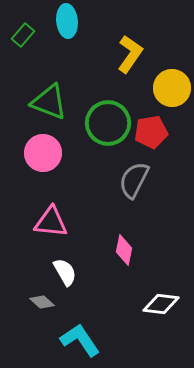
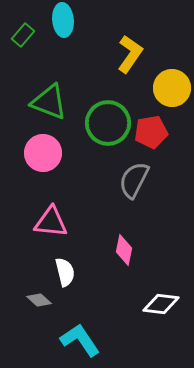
cyan ellipse: moved 4 px left, 1 px up
white semicircle: rotated 16 degrees clockwise
gray diamond: moved 3 px left, 2 px up
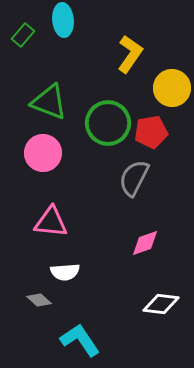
gray semicircle: moved 2 px up
pink diamond: moved 21 px right, 7 px up; rotated 60 degrees clockwise
white semicircle: rotated 100 degrees clockwise
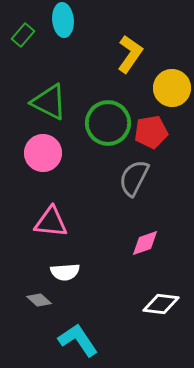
green triangle: rotated 6 degrees clockwise
cyan L-shape: moved 2 px left
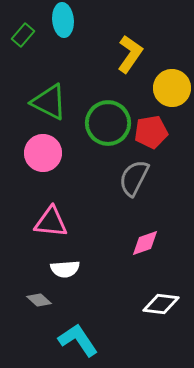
white semicircle: moved 3 px up
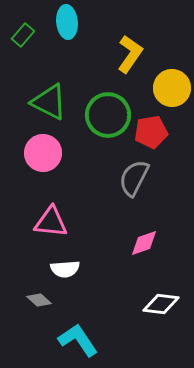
cyan ellipse: moved 4 px right, 2 px down
green circle: moved 8 px up
pink diamond: moved 1 px left
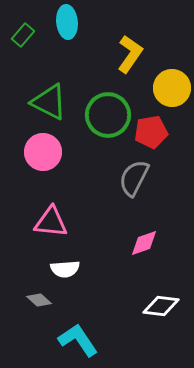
pink circle: moved 1 px up
white diamond: moved 2 px down
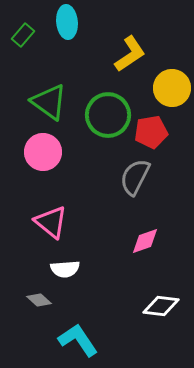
yellow L-shape: rotated 21 degrees clockwise
green triangle: rotated 9 degrees clockwise
gray semicircle: moved 1 px right, 1 px up
pink triangle: rotated 33 degrees clockwise
pink diamond: moved 1 px right, 2 px up
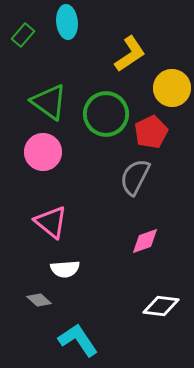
green circle: moved 2 px left, 1 px up
red pentagon: rotated 16 degrees counterclockwise
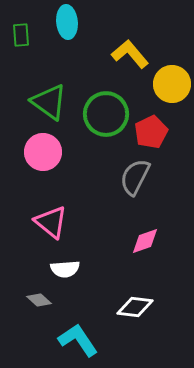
green rectangle: moved 2 px left; rotated 45 degrees counterclockwise
yellow L-shape: rotated 96 degrees counterclockwise
yellow circle: moved 4 px up
white diamond: moved 26 px left, 1 px down
